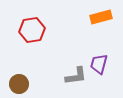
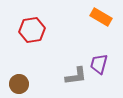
orange rectangle: rotated 45 degrees clockwise
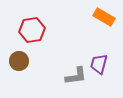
orange rectangle: moved 3 px right
brown circle: moved 23 px up
